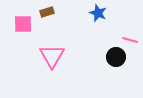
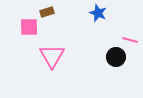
pink square: moved 6 px right, 3 px down
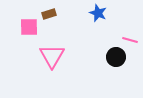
brown rectangle: moved 2 px right, 2 px down
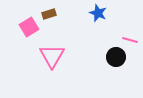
pink square: rotated 30 degrees counterclockwise
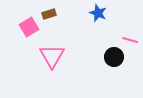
black circle: moved 2 px left
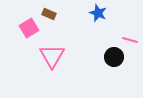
brown rectangle: rotated 40 degrees clockwise
pink square: moved 1 px down
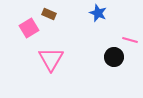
pink triangle: moved 1 px left, 3 px down
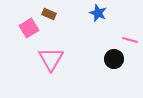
black circle: moved 2 px down
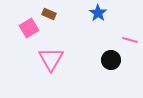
blue star: rotated 12 degrees clockwise
black circle: moved 3 px left, 1 px down
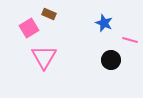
blue star: moved 6 px right, 10 px down; rotated 12 degrees counterclockwise
pink triangle: moved 7 px left, 2 px up
